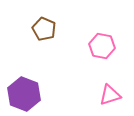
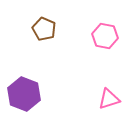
pink hexagon: moved 3 px right, 10 px up
pink triangle: moved 1 px left, 4 px down
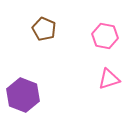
purple hexagon: moved 1 px left, 1 px down
pink triangle: moved 20 px up
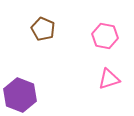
brown pentagon: moved 1 px left
purple hexagon: moved 3 px left
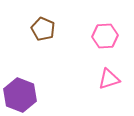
pink hexagon: rotated 15 degrees counterclockwise
